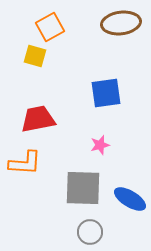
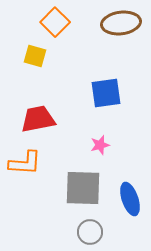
orange square: moved 5 px right, 5 px up; rotated 16 degrees counterclockwise
blue ellipse: rotated 40 degrees clockwise
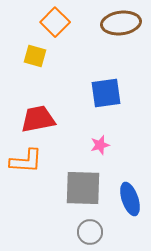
orange L-shape: moved 1 px right, 2 px up
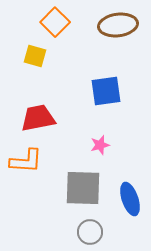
brown ellipse: moved 3 px left, 2 px down
blue square: moved 2 px up
red trapezoid: moved 1 px up
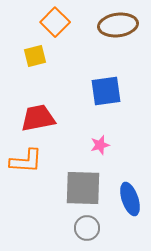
yellow square: rotated 30 degrees counterclockwise
gray circle: moved 3 px left, 4 px up
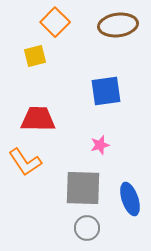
red trapezoid: moved 1 px down; rotated 12 degrees clockwise
orange L-shape: moved 1 px left, 1 px down; rotated 52 degrees clockwise
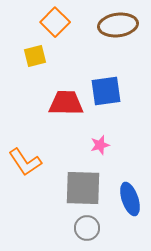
red trapezoid: moved 28 px right, 16 px up
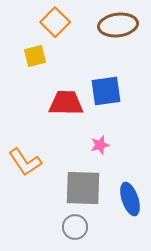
gray circle: moved 12 px left, 1 px up
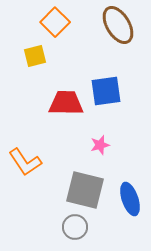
brown ellipse: rotated 66 degrees clockwise
gray square: moved 2 px right, 2 px down; rotated 12 degrees clockwise
